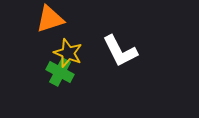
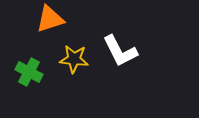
yellow star: moved 6 px right, 6 px down; rotated 16 degrees counterclockwise
green cross: moved 31 px left
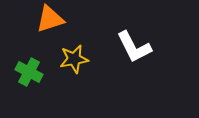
white L-shape: moved 14 px right, 4 px up
yellow star: rotated 16 degrees counterclockwise
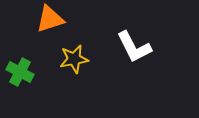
green cross: moved 9 px left
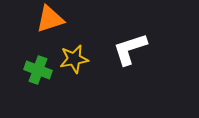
white L-shape: moved 4 px left, 2 px down; rotated 99 degrees clockwise
green cross: moved 18 px right, 2 px up; rotated 8 degrees counterclockwise
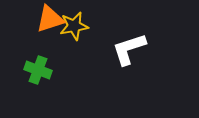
white L-shape: moved 1 px left
yellow star: moved 33 px up
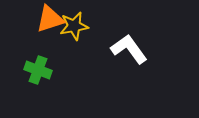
white L-shape: rotated 72 degrees clockwise
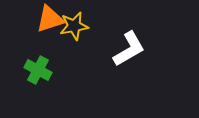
white L-shape: rotated 96 degrees clockwise
green cross: rotated 8 degrees clockwise
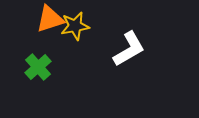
yellow star: moved 1 px right
green cross: moved 3 px up; rotated 20 degrees clockwise
